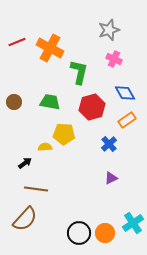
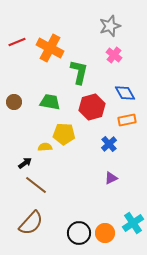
gray star: moved 1 px right, 4 px up
pink cross: moved 4 px up; rotated 14 degrees clockwise
orange rectangle: rotated 24 degrees clockwise
brown line: moved 4 px up; rotated 30 degrees clockwise
brown semicircle: moved 6 px right, 4 px down
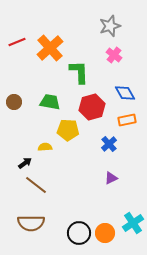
orange cross: rotated 20 degrees clockwise
green L-shape: rotated 15 degrees counterclockwise
yellow pentagon: moved 4 px right, 4 px up
brown semicircle: rotated 48 degrees clockwise
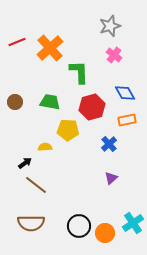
brown circle: moved 1 px right
purple triangle: rotated 16 degrees counterclockwise
black circle: moved 7 px up
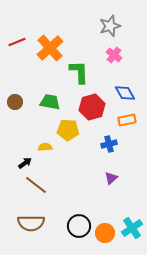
blue cross: rotated 28 degrees clockwise
cyan cross: moved 1 px left, 5 px down
